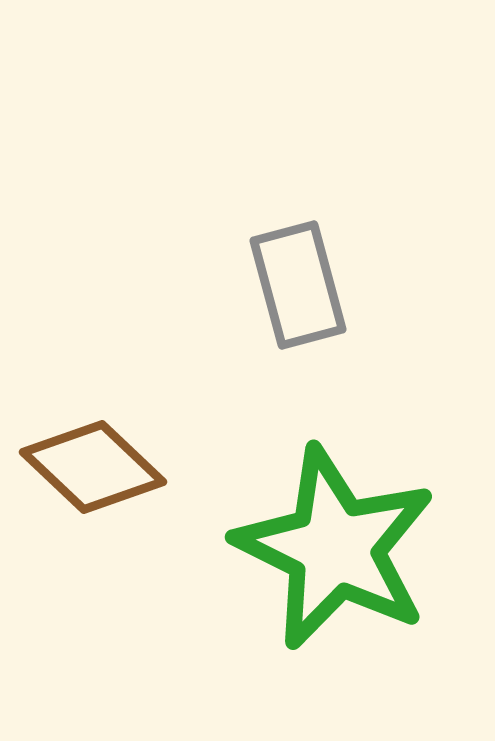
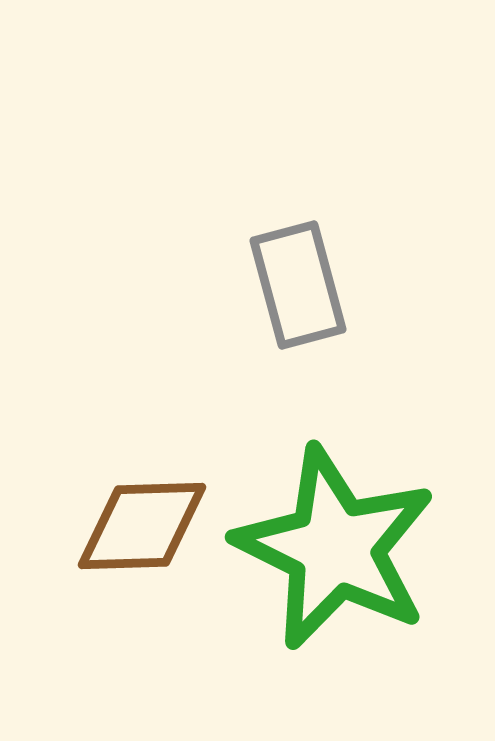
brown diamond: moved 49 px right, 59 px down; rotated 45 degrees counterclockwise
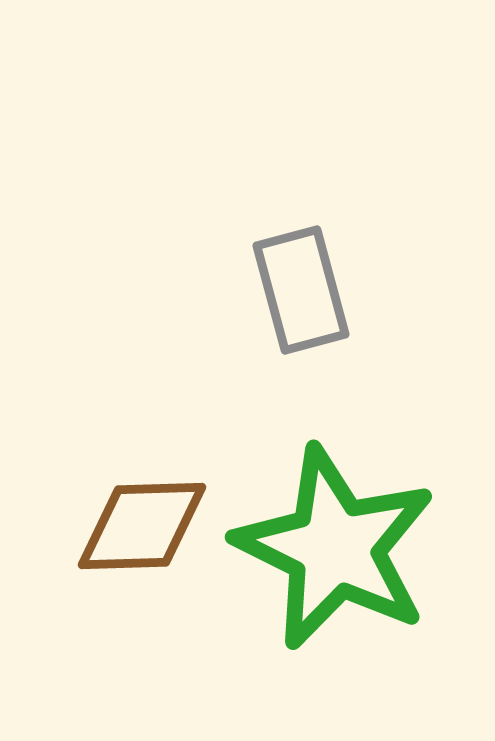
gray rectangle: moved 3 px right, 5 px down
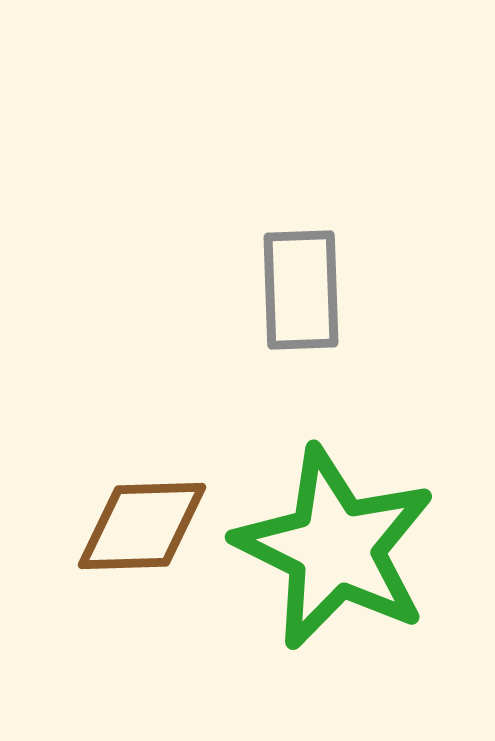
gray rectangle: rotated 13 degrees clockwise
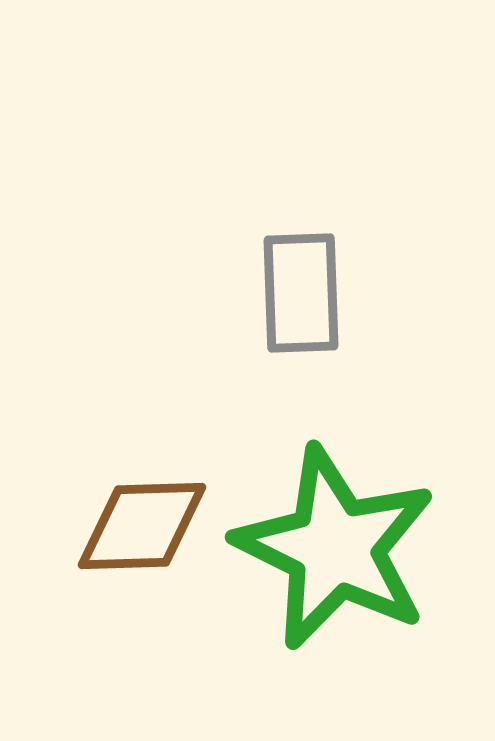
gray rectangle: moved 3 px down
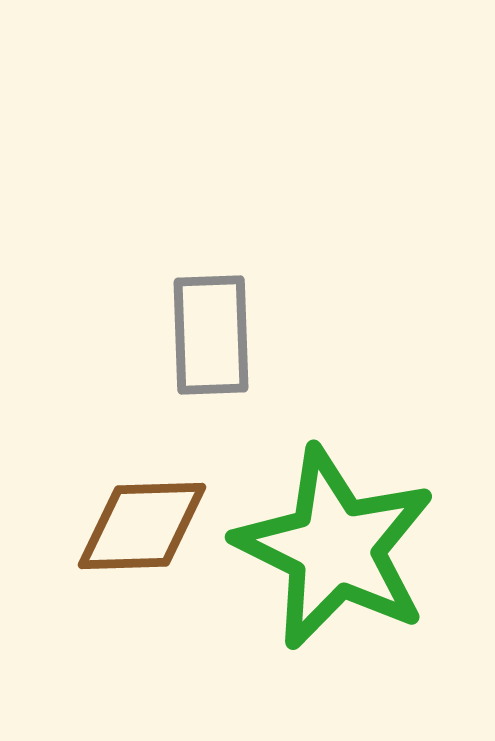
gray rectangle: moved 90 px left, 42 px down
